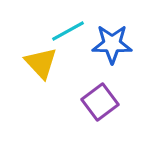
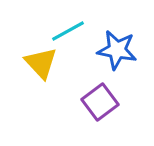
blue star: moved 5 px right, 6 px down; rotated 9 degrees clockwise
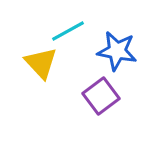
blue star: moved 1 px down
purple square: moved 1 px right, 6 px up
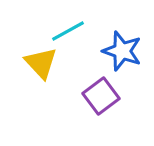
blue star: moved 5 px right; rotated 9 degrees clockwise
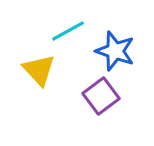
blue star: moved 7 px left
yellow triangle: moved 2 px left, 7 px down
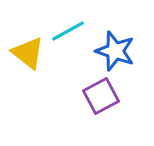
yellow triangle: moved 11 px left, 17 px up; rotated 9 degrees counterclockwise
purple square: rotated 9 degrees clockwise
